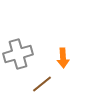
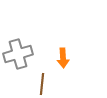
brown line: rotated 45 degrees counterclockwise
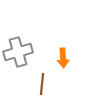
gray cross: moved 2 px up
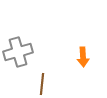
orange arrow: moved 20 px right, 1 px up
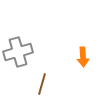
brown line: rotated 10 degrees clockwise
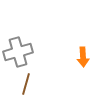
brown line: moved 16 px left
